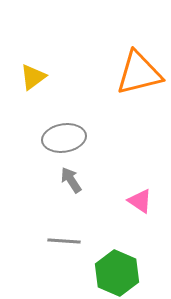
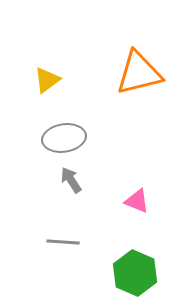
yellow triangle: moved 14 px right, 3 px down
pink triangle: moved 3 px left; rotated 12 degrees counterclockwise
gray line: moved 1 px left, 1 px down
green hexagon: moved 18 px right
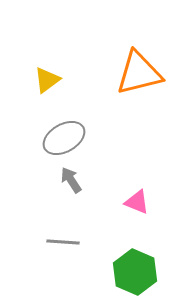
gray ellipse: rotated 21 degrees counterclockwise
pink triangle: moved 1 px down
green hexagon: moved 1 px up
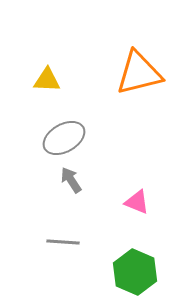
yellow triangle: rotated 40 degrees clockwise
